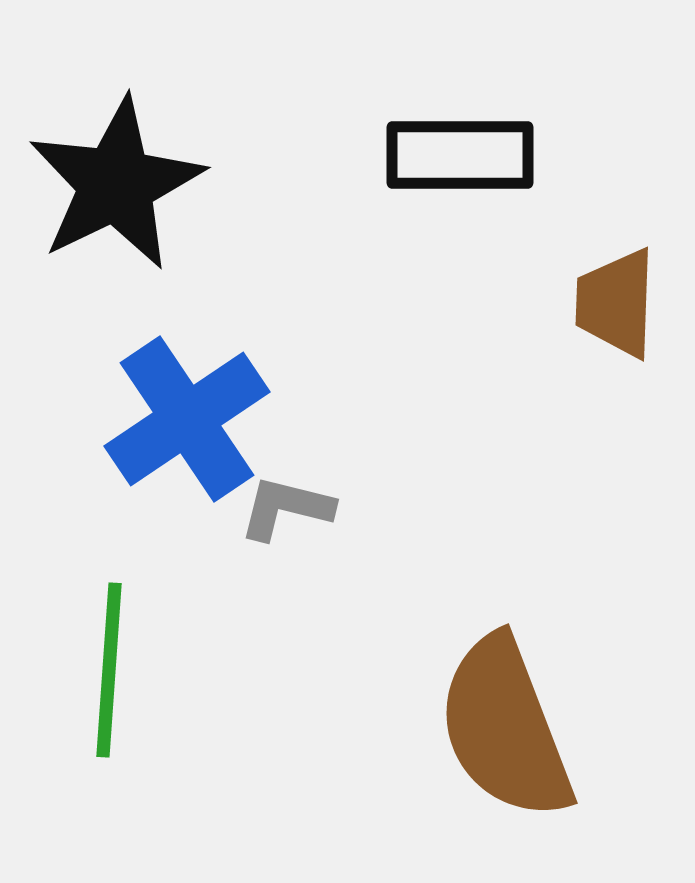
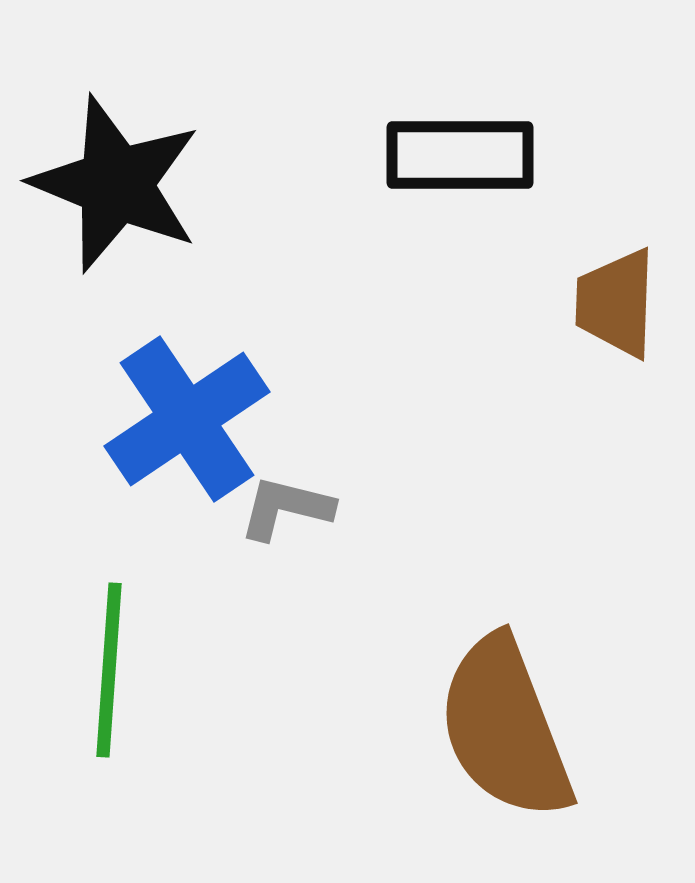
black star: rotated 24 degrees counterclockwise
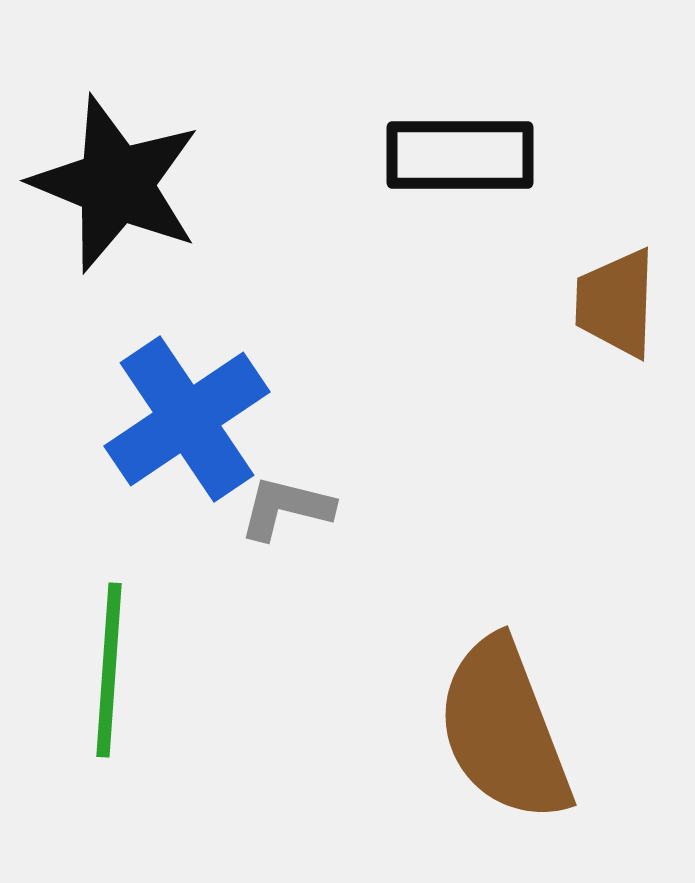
brown semicircle: moved 1 px left, 2 px down
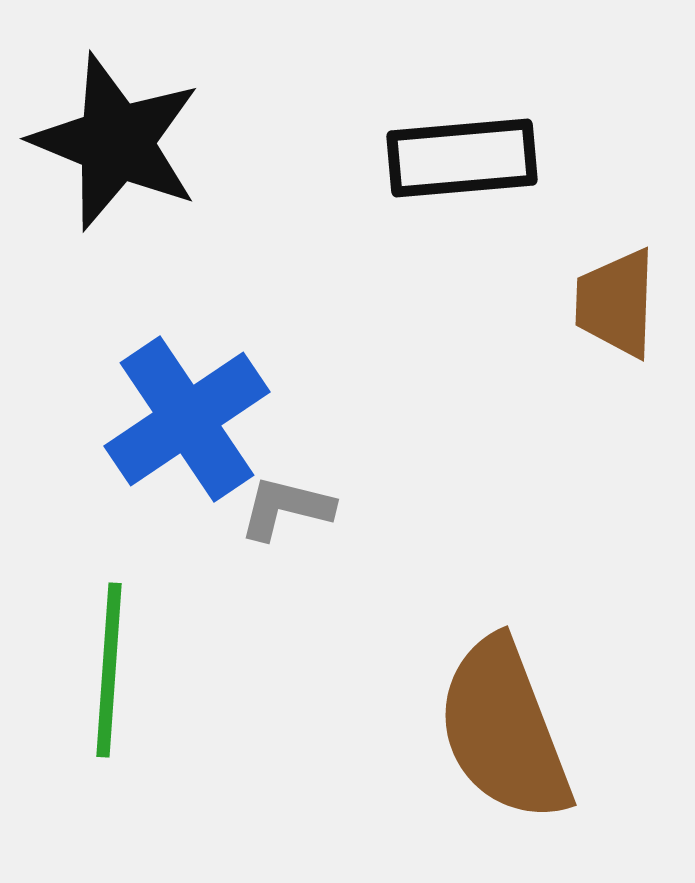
black rectangle: moved 2 px right, 3 px down; rotated 5 degrees counterclockwise
black star: moved 42 px up
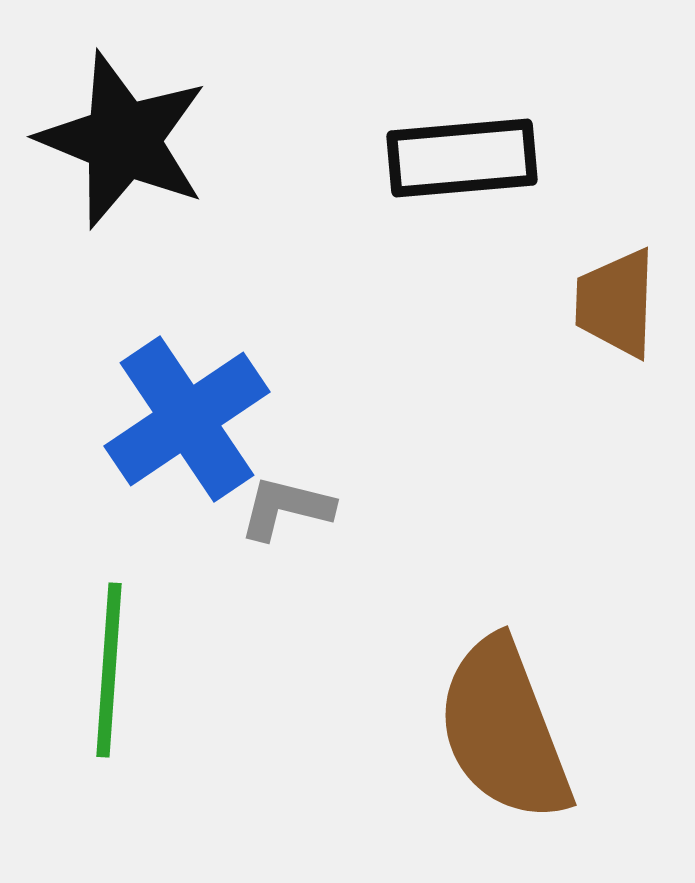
black star: moved 7 px right, 2 px up
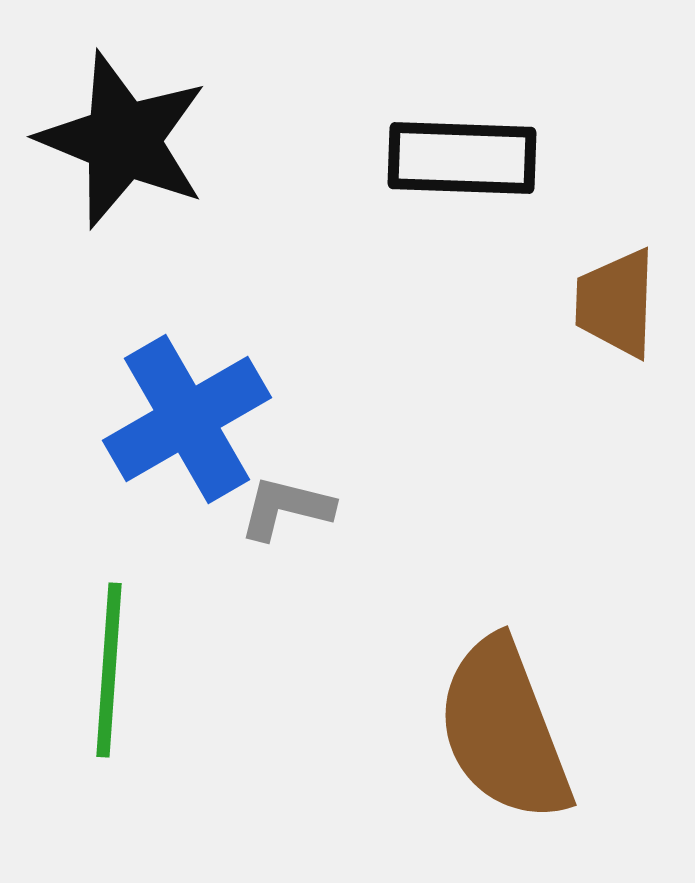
black rectangle: rotated 7 degrees clockwise
blue cross: rotated 4 degrees clockwise
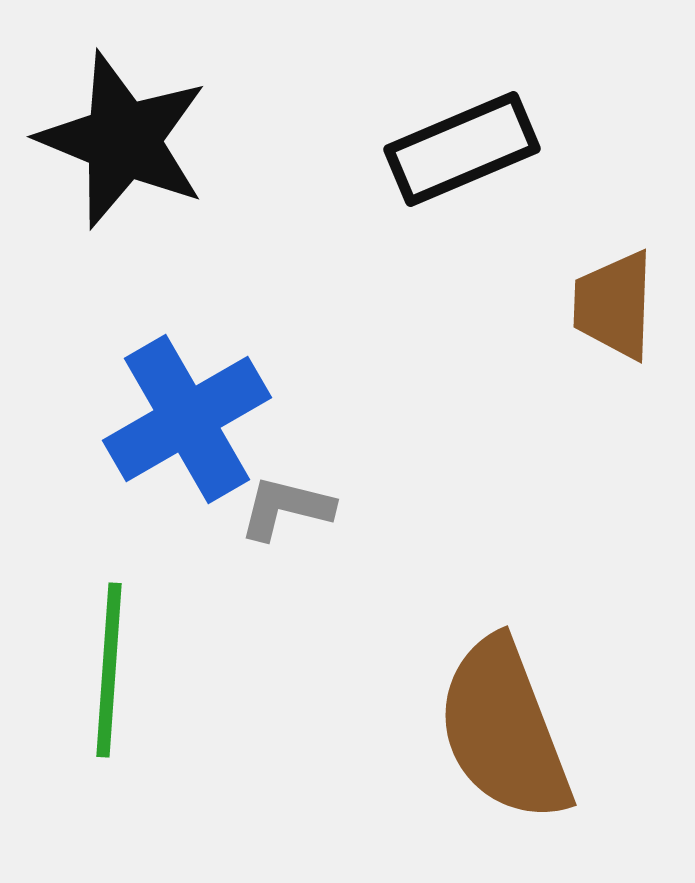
black rectangle: moved 9 px up; rotated 25 degrees counterclockwise
brown trapezoid: moved 2 px left, 2 px down
